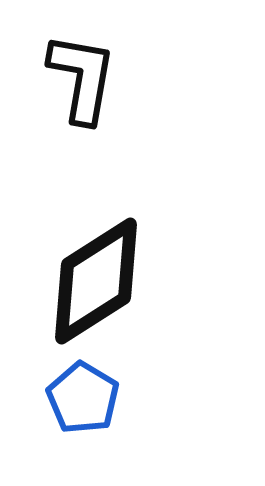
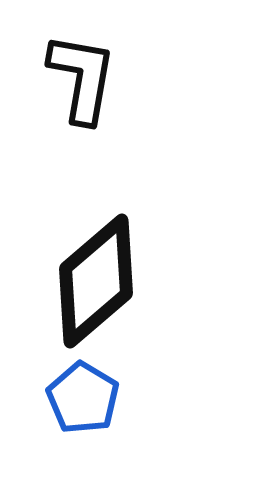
black diamond: rotated 8 degrees counterclockwise
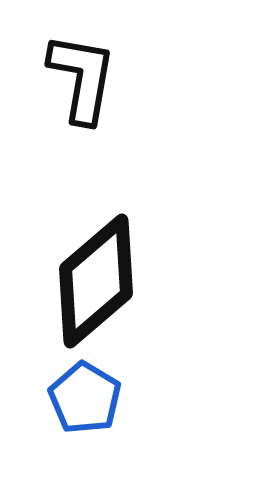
blue pentagon: moved 2 px right
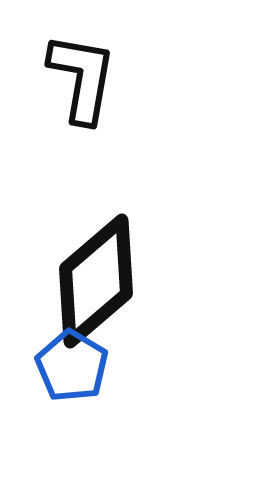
blue pentagon: moved 13 px left, 32 px up
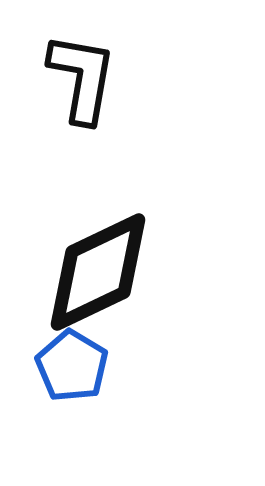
black diamond: moved 2 px right, 9 px up; rotated 15 degrees clockwise
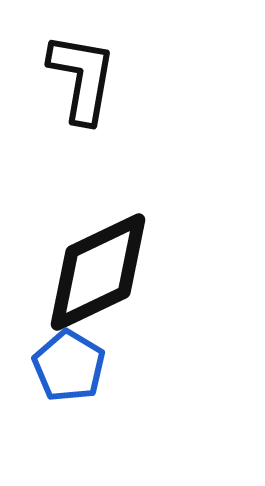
blue pentagon: moved 3 px left
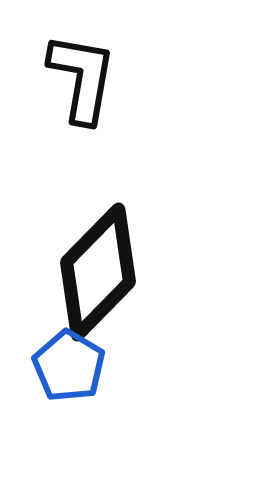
black diamond: rotated 20 degrees counterclockwise
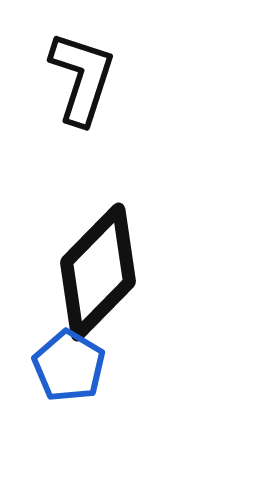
black L-shape: rotated 8 degrees clockwise
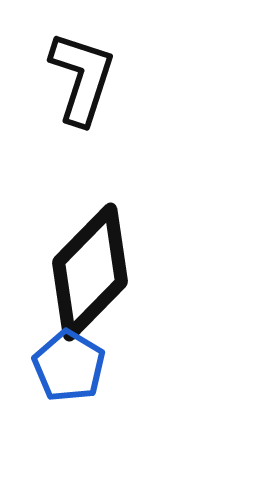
black diamond: moved 8 px left
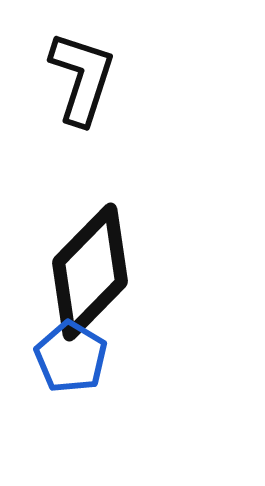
blue pentagon: moved 2 px right, 9 px up
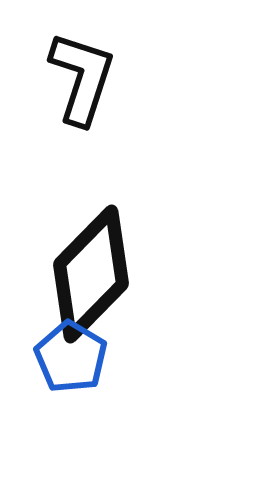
black diamond: moved 1 px right, 2 px down
